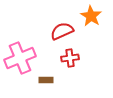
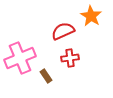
red semicircle: moved 1 px right
brown rectangle: moved 4 px up; rotated 56 degrees clockwise
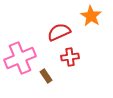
red semicircle: moved 4 px left, 1 px down
red cross: moved 1 px up
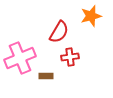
orange star: rotated 25 degrees clockwise
red semicircle: rotated 145 degrees clockwise
brown rectangle: rotated 56 degrees counterclockwise
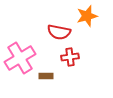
orange star: moved 4 px left
red semicircle: rotated 70 degrees clockwise
pink cross: rotated 8 degrees counterclockwise
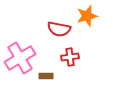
red semicircle: moved 3 px up
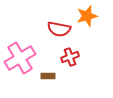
red cross: rotated 12 degrees counterclockwise
brown rectangle: moved 2 px right
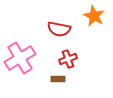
orange star: moved 7 px right; rotated 30 degrees counterclockwise
red cross: moved 2 px left, 2 px down
brown rectangle: moved 10 px right, 3 px down
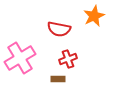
orange star: rotated 20 degrees clockwise
